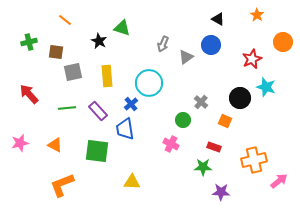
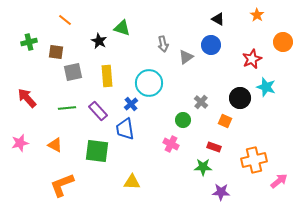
gray arrow: rotated 35 degrees counterclockwise
red arrow: moved 2 px left, 4 px down
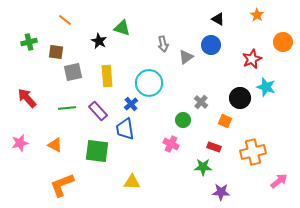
orange cross: moved 1 px left, 8 px up
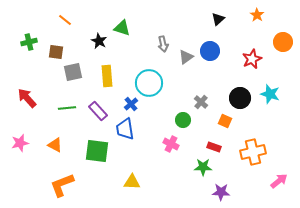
black triangle: rotated 48 degrees clockwise
blue circle: moved 1 px left, 6 px down
cyan star: moved 4 px right, 7 px down
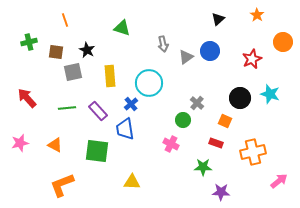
orange line: rotated 32 degrees clockwise
black star: moved 12 px left, 9 px down
yellow rectangle: moved 3 px right
gray cross: moved 4 px left, 1 px down
red rectangle: moved 2 px right, 4 px up
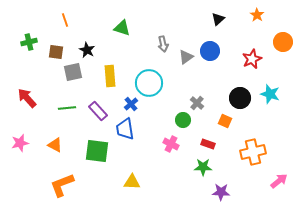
red rectangle: moved 8 px left, 1 px down
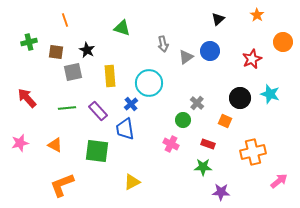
yellow triangle: rotated 30 degrees counterclockwise
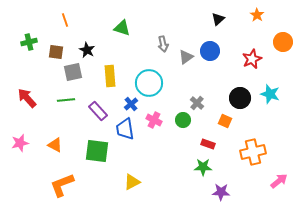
green line: moved 1 px left, 8 px up
pink cross: moved 17 px left, 24 px up
